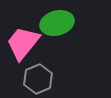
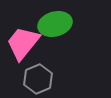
green ellipse: moved 2 px left, 1 px down
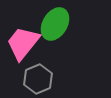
green ellipse: rotated 44 degrees counterclockwise
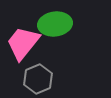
green ellipse: rotated 52 degrees clockwise
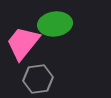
gray hexagon: rotated 16 degrees clockwise
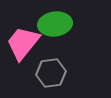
gray hexagon: moved 13 px right, 6 px up
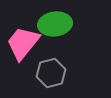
gray hexagon: rotated 8 degrees counterclockwise
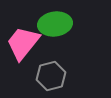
gray hexagon: moved 3 px down
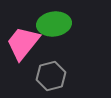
green ellipse: moved 1 px left
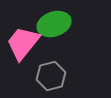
green ellipse: rotated 12 degrees counterclockwise
